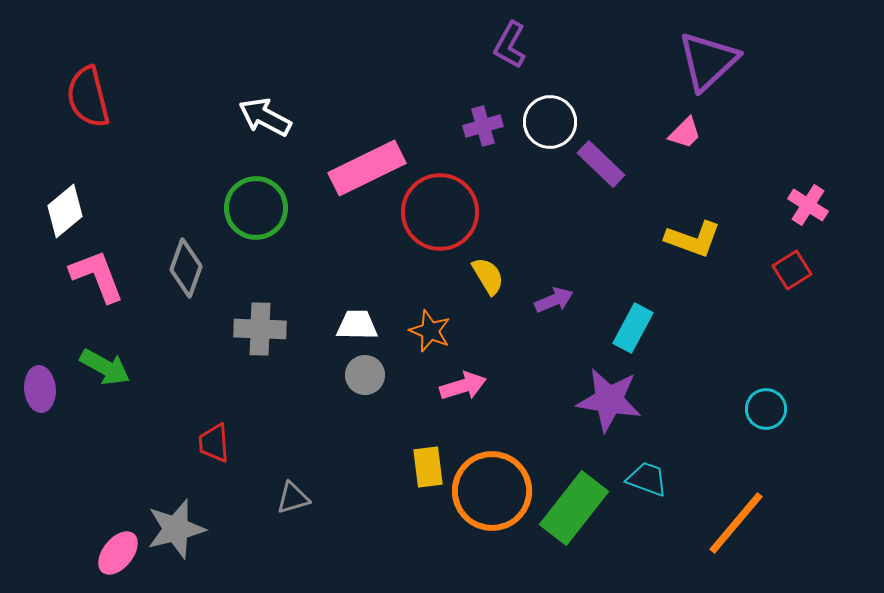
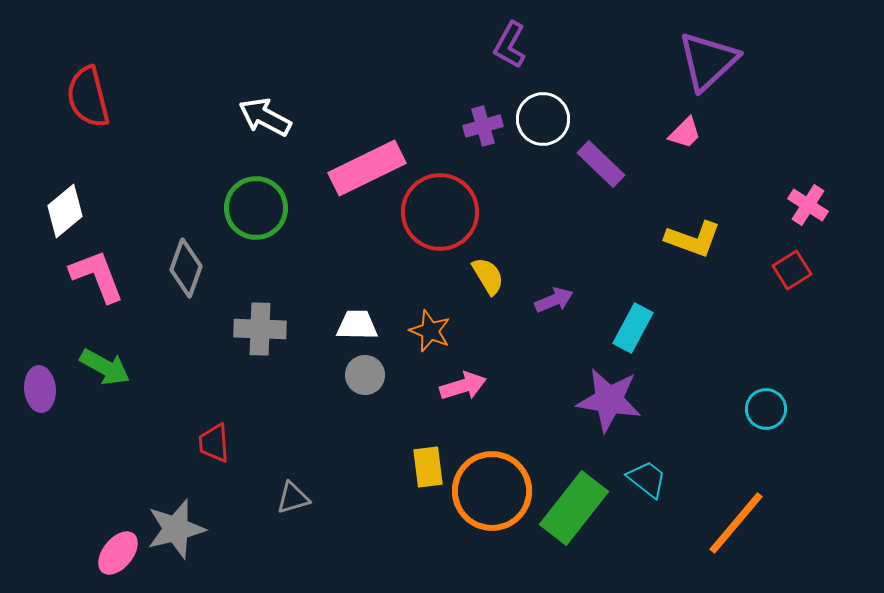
white circle: moved 7 px left, 3 px up
cyan trapezoid: rotated 18 degrees clockwise
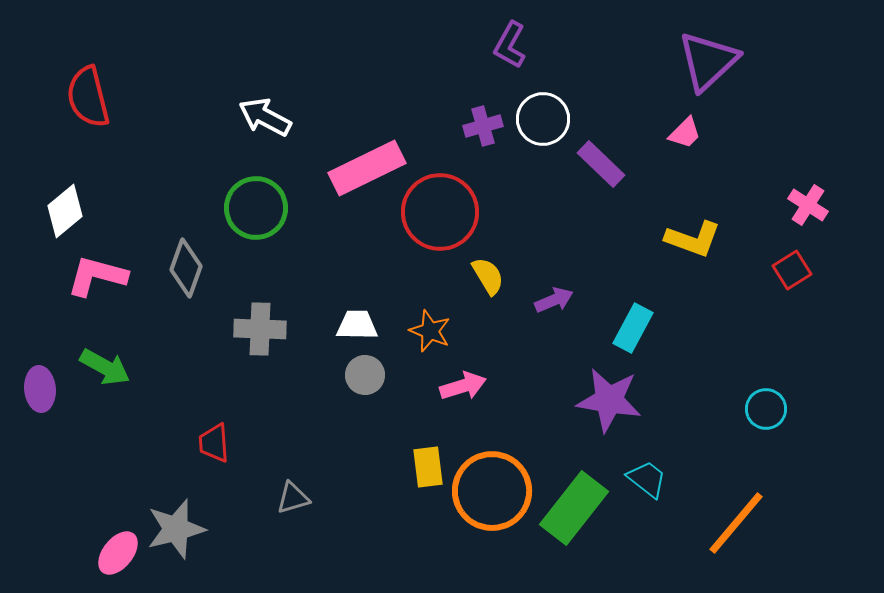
pink L-shape: rotated 54 degrees counterclockwise
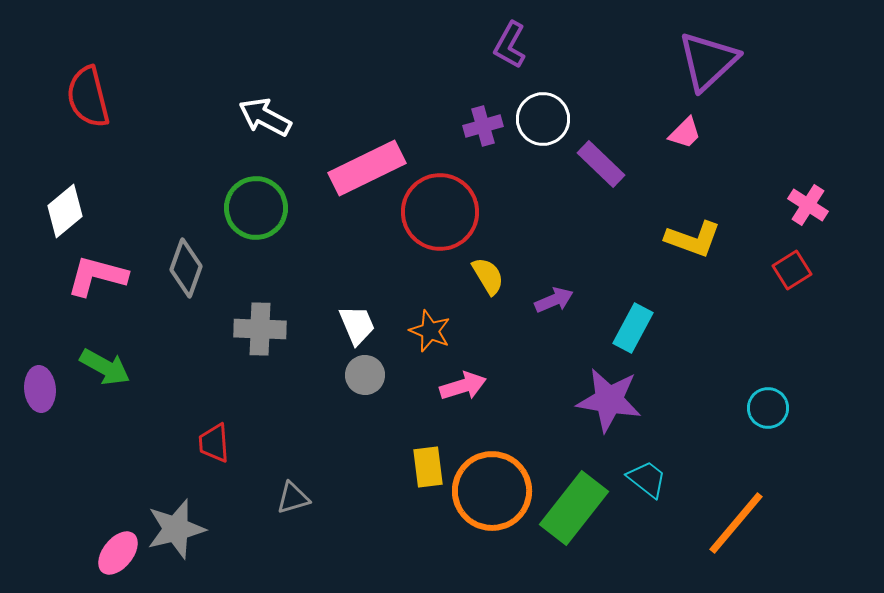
white trapezoid: rotated 66 degrees clockwise
cyan circle: moved 2 px right, 1 px up
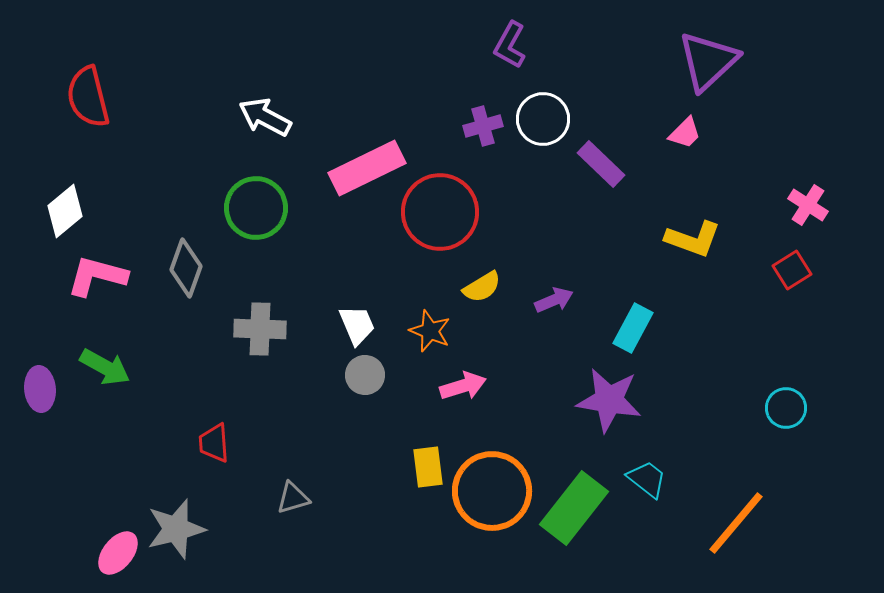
yellow semicircle: moved 6 px left, 11 px down; rotated 90 degrees clockwise
cyan circle: moved 18 px right
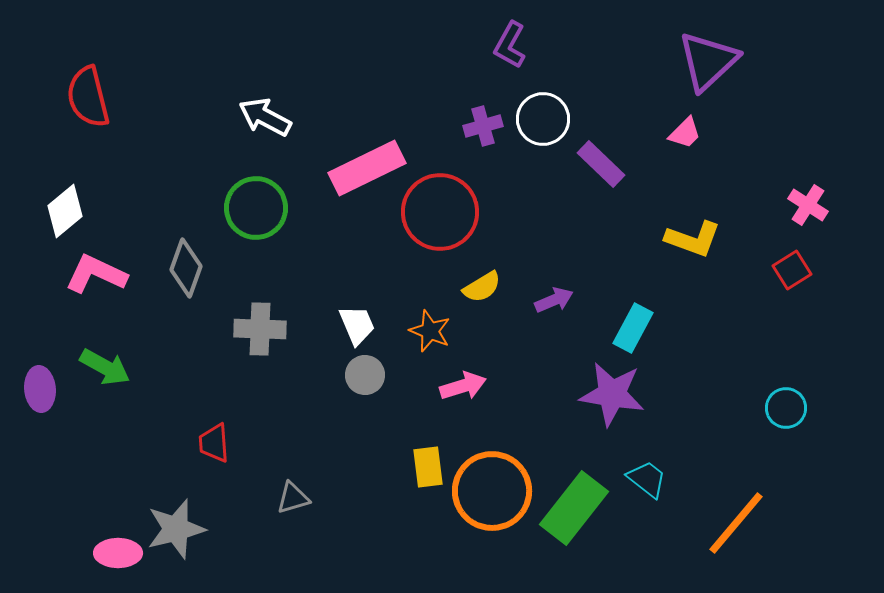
pink L-shape: moved 1 px left, 2 px up; rotated 10 degrees clockwise
purple star: moved 3 px right, 6 px up
pink ellipse: rotated 51 degrees clockwise
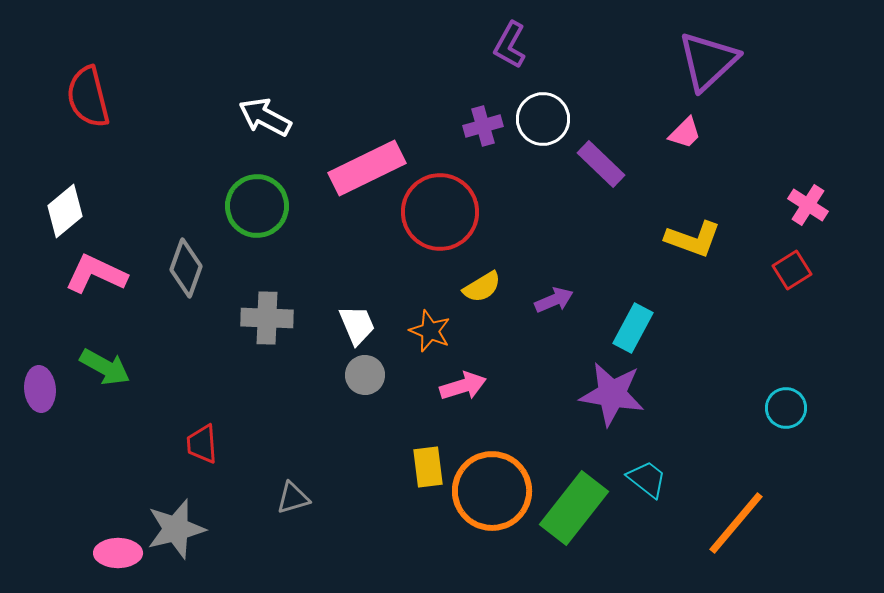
green circle: moved 1 px right, 2 px up
gray cross: moved 7 px right, 11 px up
red trapezoid: moved 12 px left, 1 px down
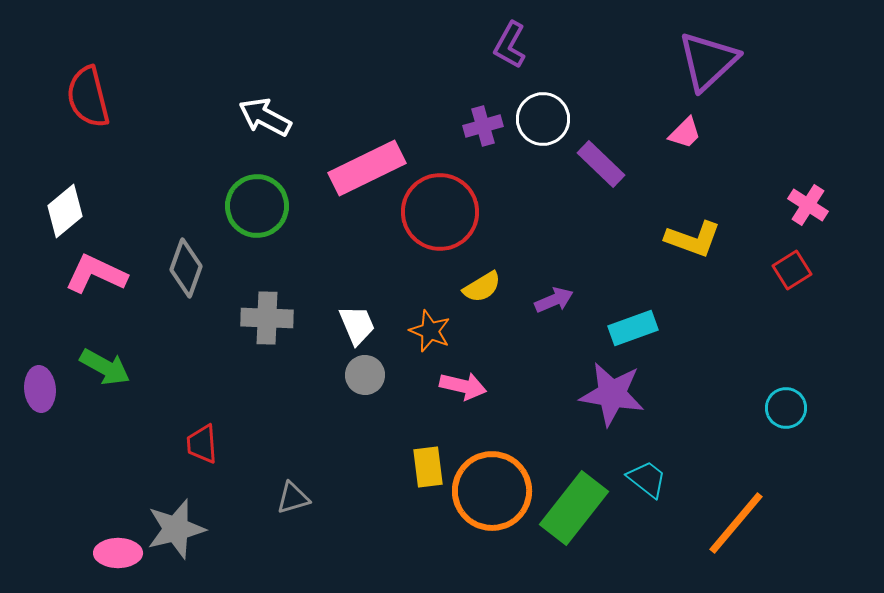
cyan rectangle: rotated 42 degrees clockwise
pink arrow: rotated 30 degrees clockwise
